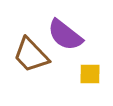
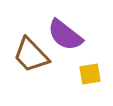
yellow square: rotated 10 degrees counterclockwise
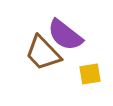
brown trapezoid: moved 12 px right, 2 px up
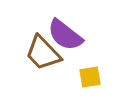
yellow square: moved 3 px down
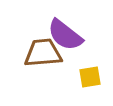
brown trapezoid: rotated 129 degrees clockwise
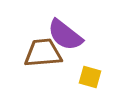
yellow square: rotated 25 degrees clockwise
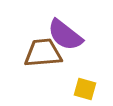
yellow square: moved 5 px left, 12 px down
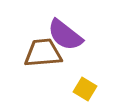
yellow square: rotated 15 degrees clockwise
